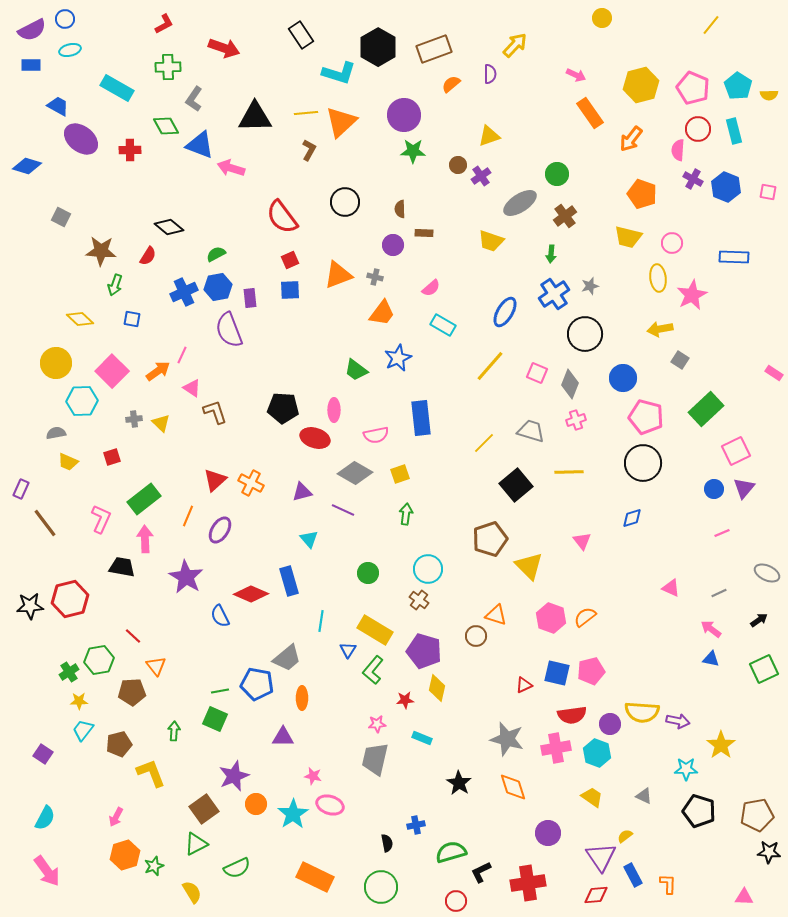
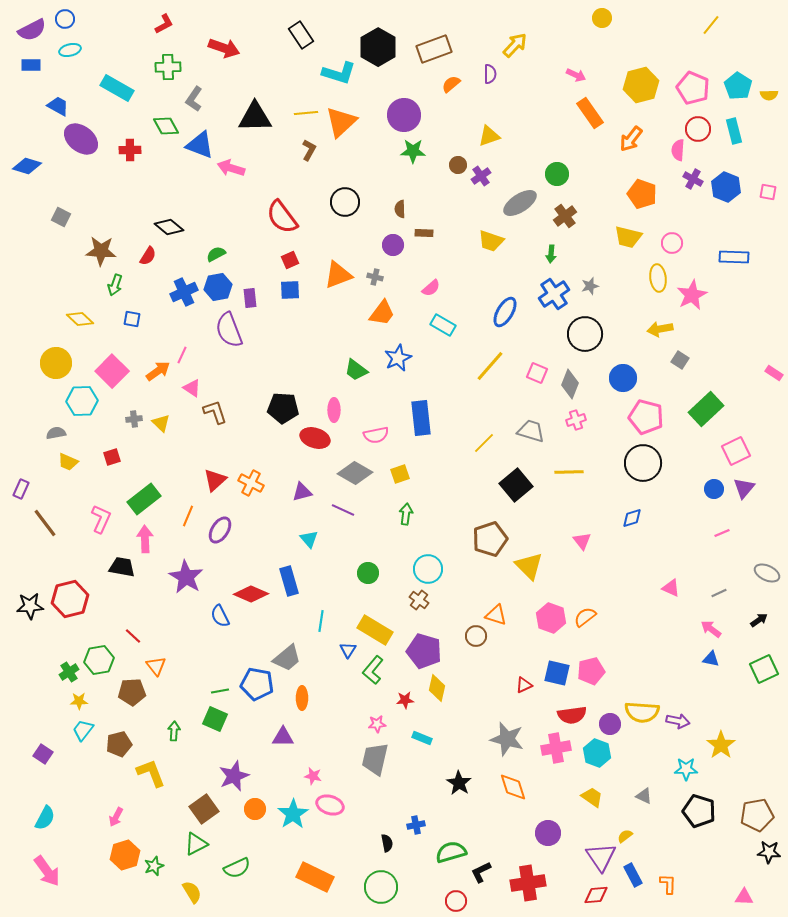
orange circle at (256, 804): moved 1 px left, 5 px down
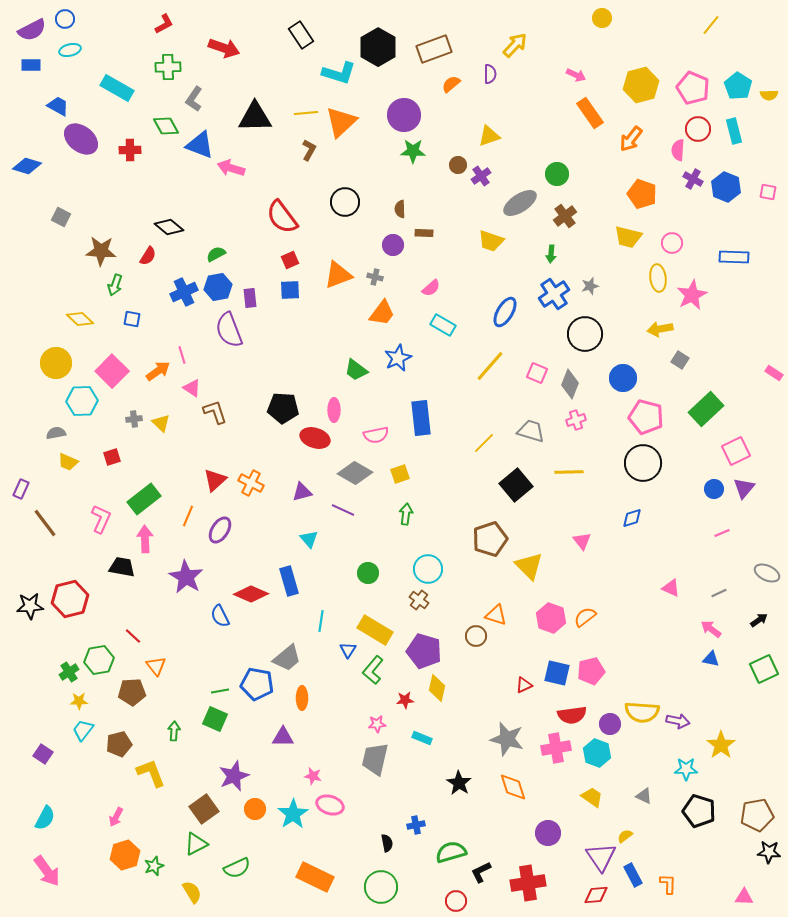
pink line at (182, 355): rotated 42 degrees counterclockwise
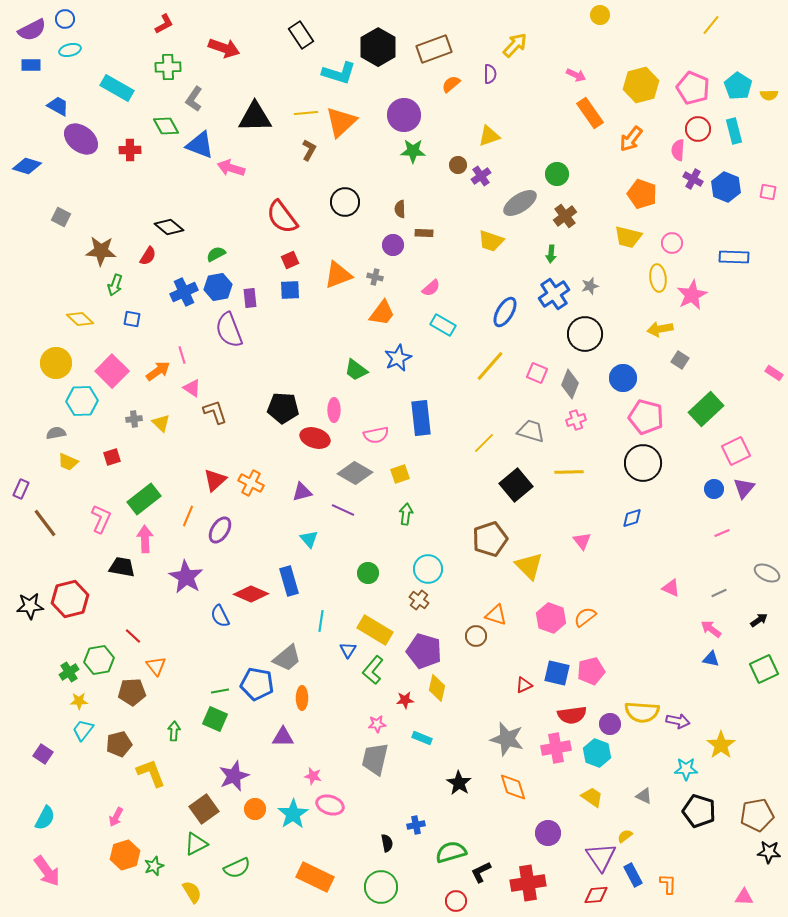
yellow circle at (602, 18): moved 2 px left, 3 px up
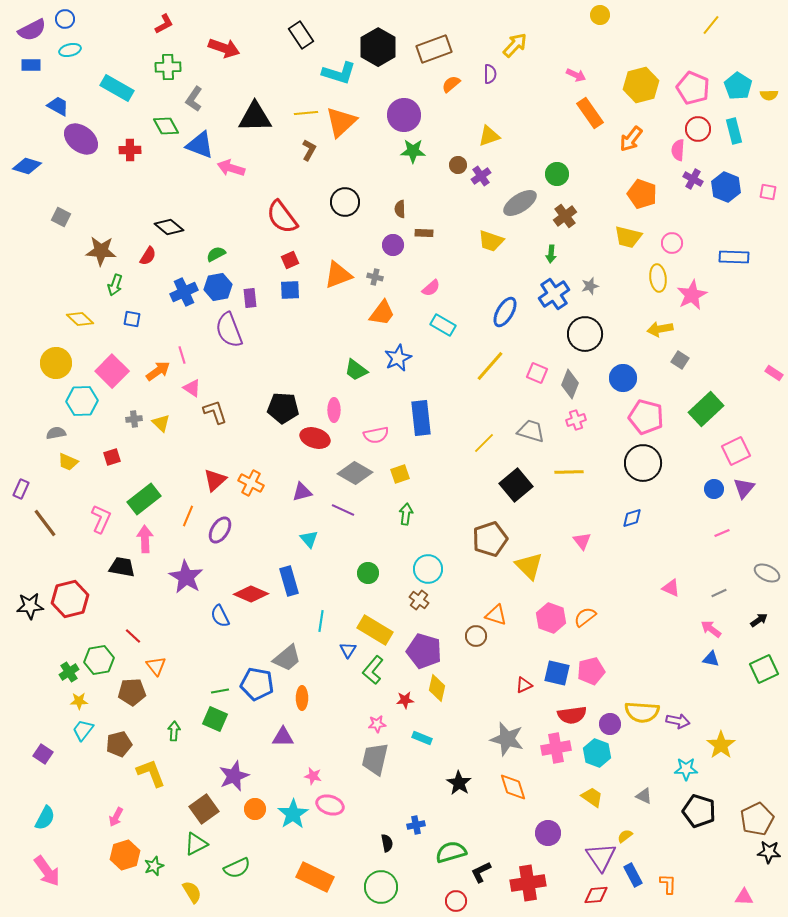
brown pentagon at (757, 815): moved 4 px down; rotated 16 degrees counterclockwise
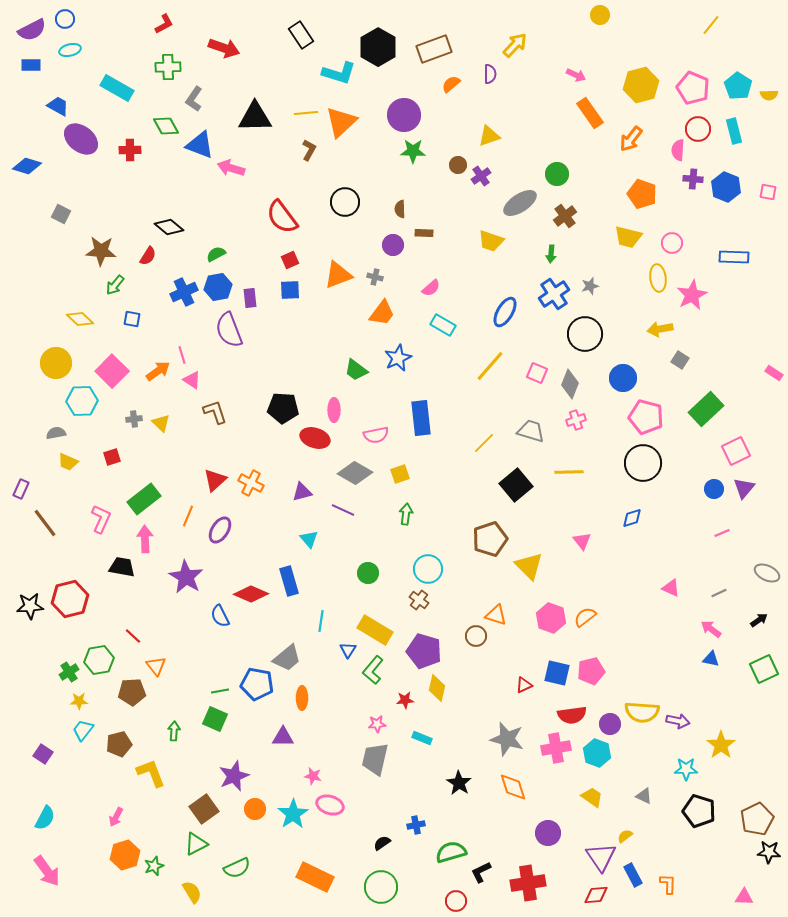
purple cross at (693, 179): rotated 24 degrees counterclockwise
gray square at (61, 217): moved 3 px up
green arrow at (115, 285): rotated 20 degrees clockwise
pink triangle at (192, 388): moved 8 px up
black semicircle at (387, 843): moved 5 px left; rotated 114 degrees counterclockwise
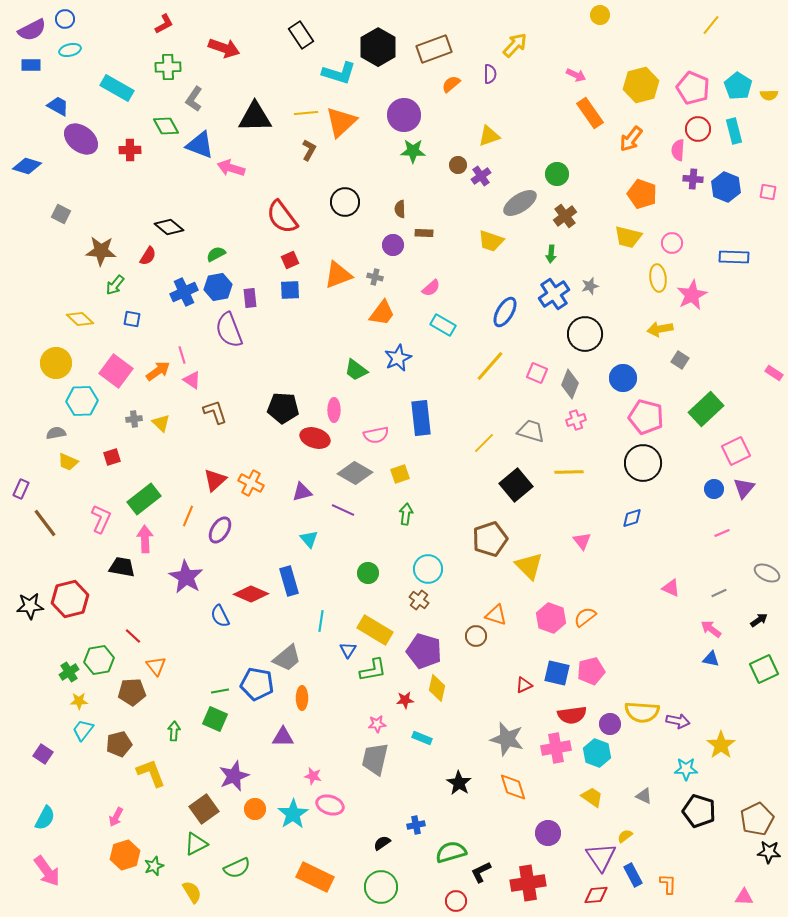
pink square at (112, 371): moved 4 px right; rotated 8 degrees counterclockwise
green L-shape at (373, 670): rotated 140 degrees counterclockwise
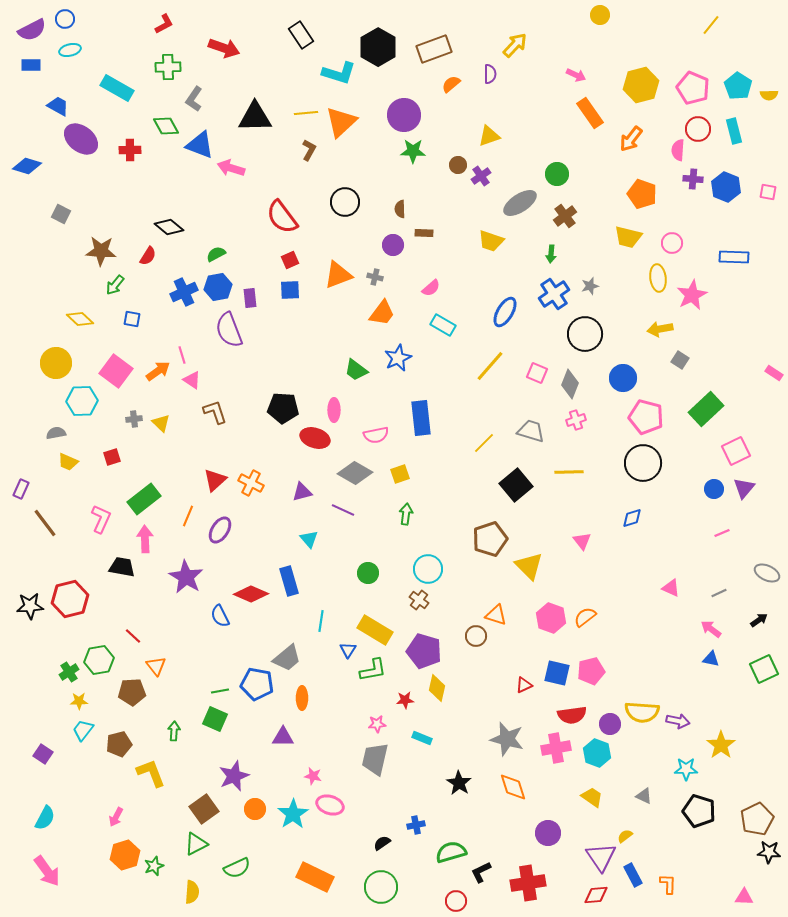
yellow semicircle at (192, 892): rotated 35 degrees clockwise
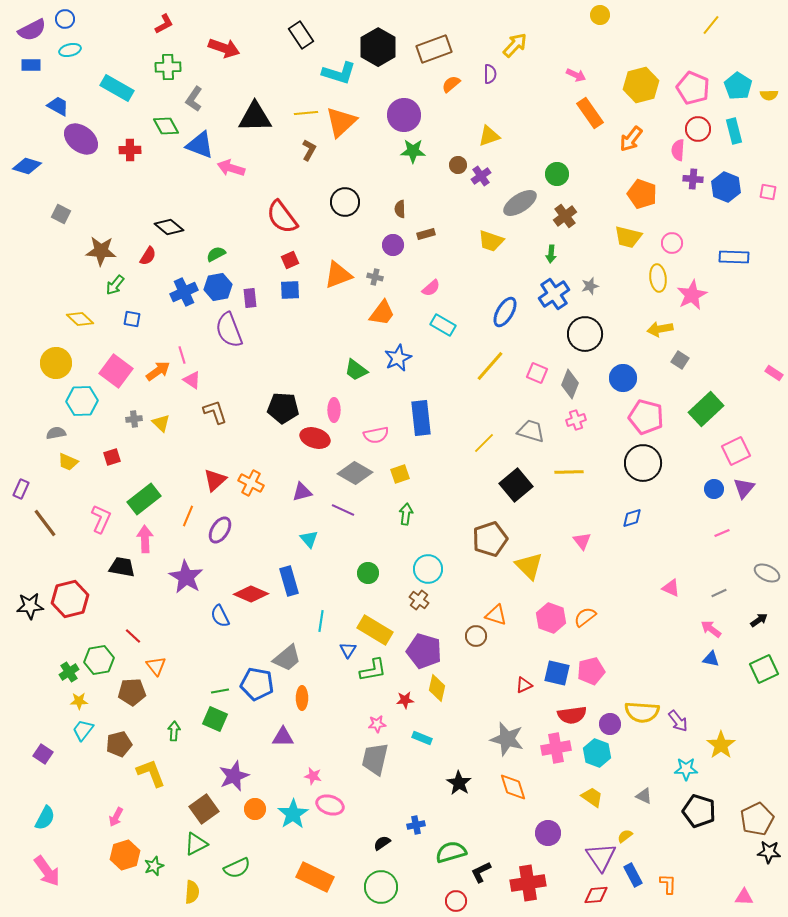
brown rectangle at (424, 233): moved 2 px right, 1 px down; rotated 18 degrees counterclockwise
purple arrow at (678, 721): rotated 40 degrees clockwise
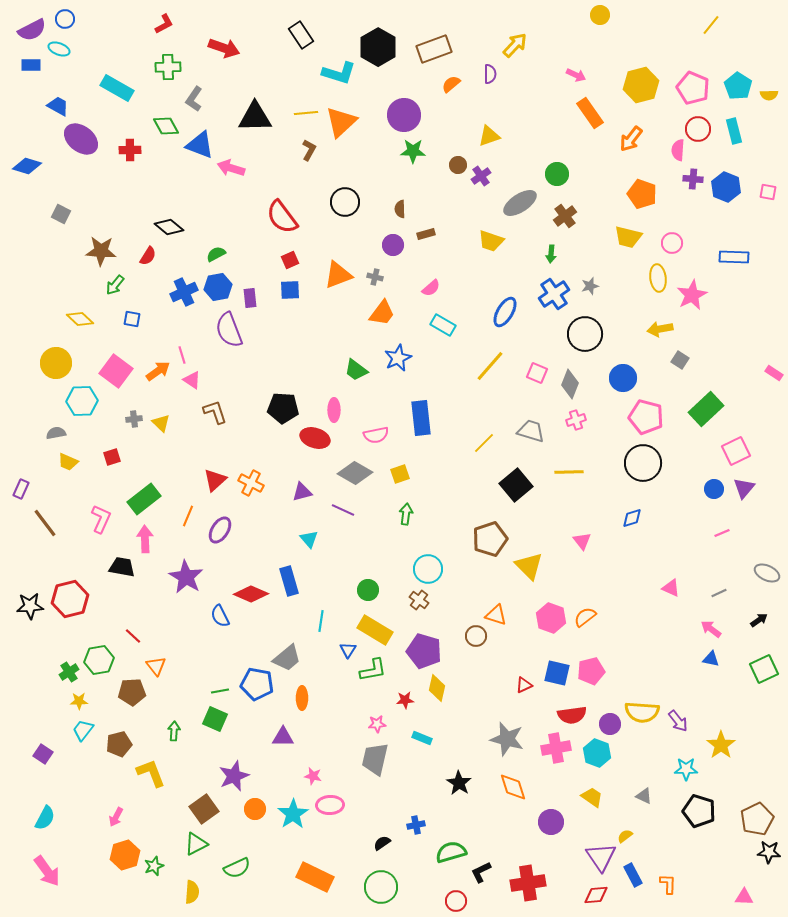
cyan ellipse at (70, 50): moved 11 px left, 1 px up; rotated 35 degrees clockwise
green circle at (368, 573): moved 17 px down
pink ellipse at (330, 805): rotated 20 degrees counterclockwise
purple circle at (548, 833): moved 3 px right, 11 px up
